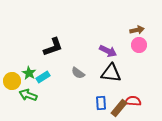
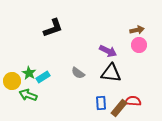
black L-shape: moved 19 px up
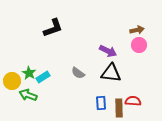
brown rectangle: rotated 42 degrees counterclockwise
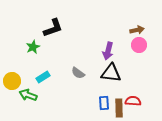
purple arrow: rotated 78 degrees clockwise
green star: moved 4 px right, 26 px up; rotated 16 degrees clockwise
blue rectangle: moved 3 px right
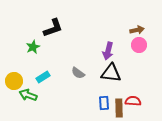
yellow circle: moved 2 px right
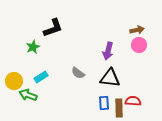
black triangle: moved 1 px left, 5 px down
cyan rectangle: moved 2 px left
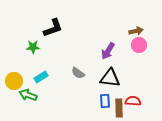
brown arrow: moved 1 px left, 1 px down
green star: rotated 24 degrees clockwise
purple arrow: rotated 18 degrees clockwise
blue rectangle: moved 1 px right, 2 px up
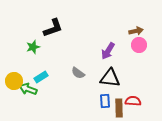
green star: rotated 16 degrees counterclockwise
green arrow: moved 6 px up
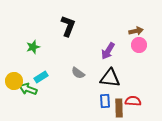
black L-shape: moved 15 px right, 2 px up; rotated 50 degrees counterclockwise
